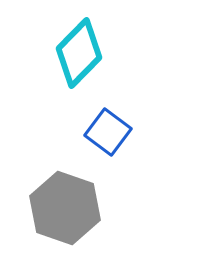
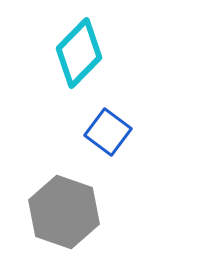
gray hexagon: moved 1 px left, 4 px down
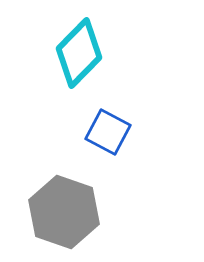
blue square: rotated 9 degrees counterclockwise
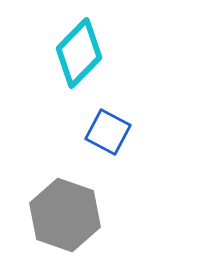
gray hexagon: moved 1 px right, 3 px down
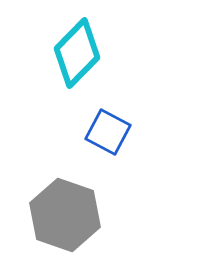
cyan diamond: moved 2 px left
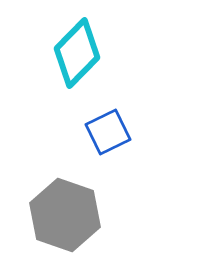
blue square: rotated 36 degrees clockwise
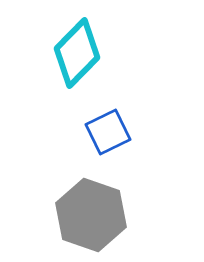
gray hexagon: moved 26 px right
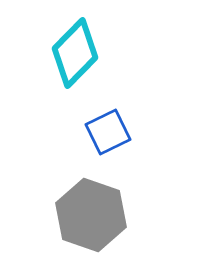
cyan diamond: moved 2 px left
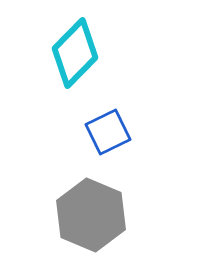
gray hexagon: rotated 4 degrees clockwise
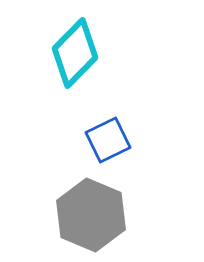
blue square: moved 8 px down
